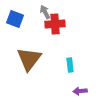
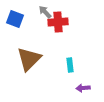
gray arrow: rotated 16 degrees counterclockwise
red cross: moved 3 px right, 2 px up
brown triangle: rotated 8 degrees clockwise
purple arrow: moved 3 px right, 3 px up
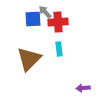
blue square: moved 18 px right; rotated 24 degrees counterclockwise
cyan rectangle: moved 11 px left, 16 px up
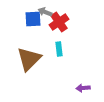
gray arrow: rotated 24 degrees counterclockwise
red cross: moved 1 px right; rotated 30 degrees counterclockwise
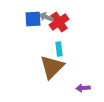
gray arrow: moved 1 px right, 5 px down
brown triangle: moved 23 px right, 8 px down
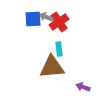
brown triangle: rotated 40 degrees clockwise
purple arrow: moved 1 px up; rotated 24 degrees clockwise
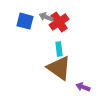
blue square: moved 8 px left, 2 px down; rotated 18 degrees clockwise
brown triangle: moved 7 px right, 1 px down; rotated 40 degrees clockwise
